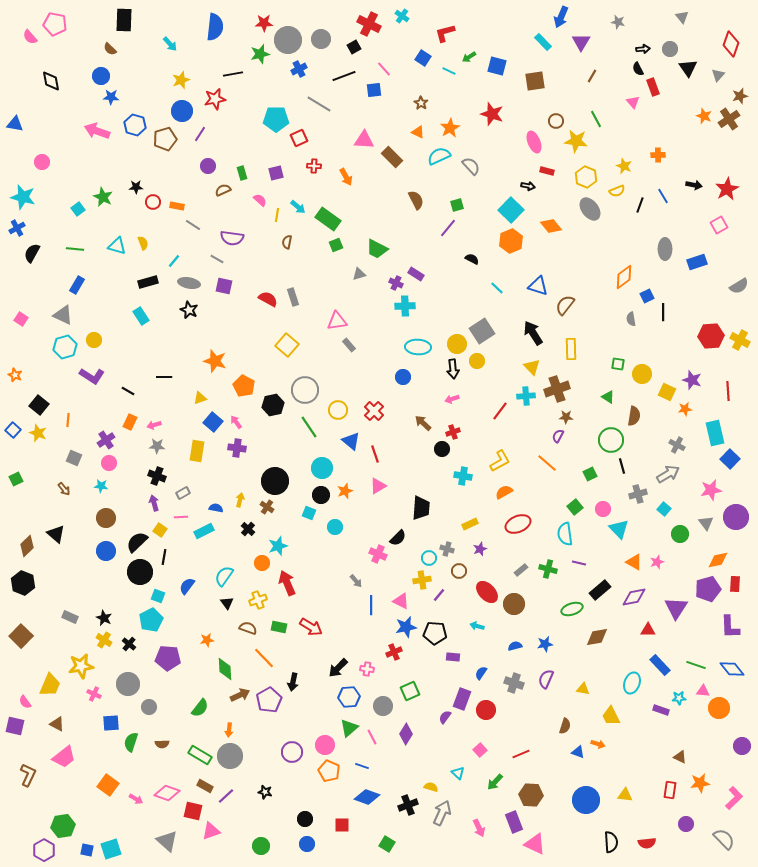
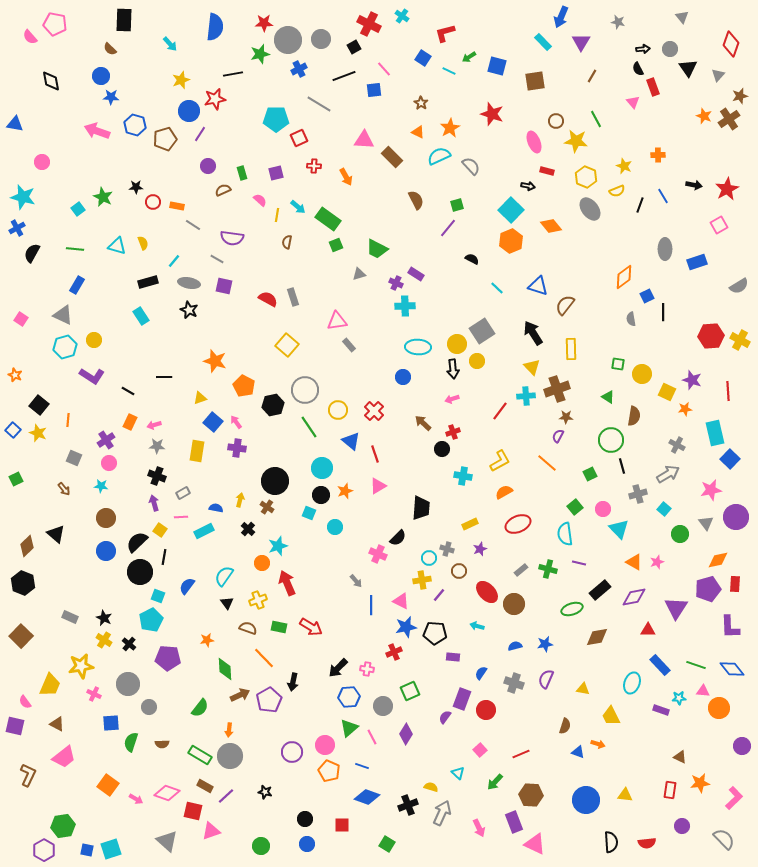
blue circle at (182, 111): moved 7 px right
purple circle at (686, 824): moved 4 px left, 2 px down
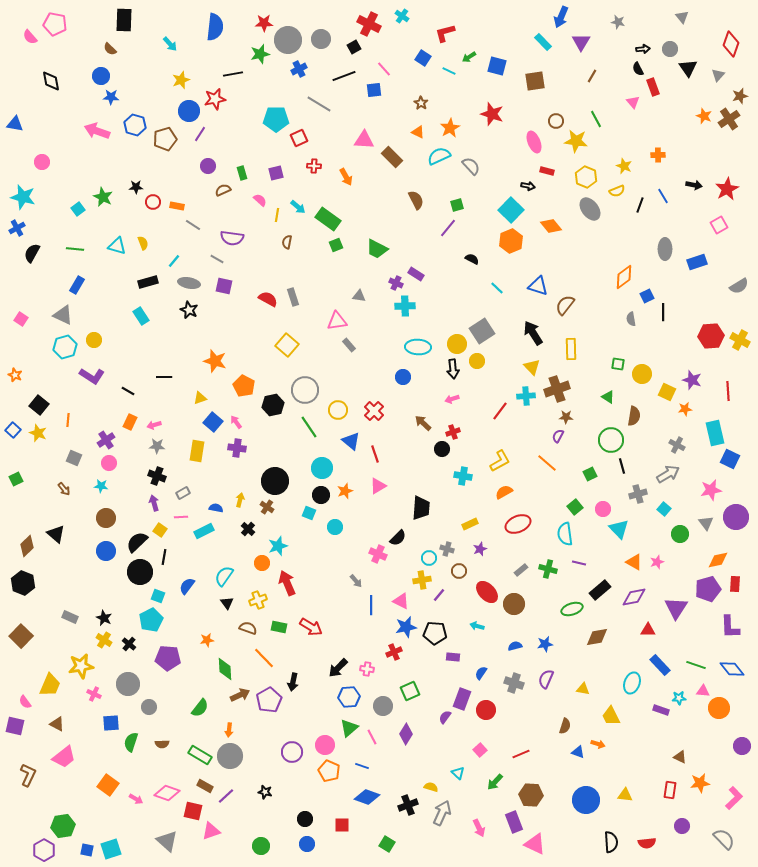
gray triangle at (359, 274): moved 22 px down; rotated 24 degrees clockwise
blue square at (730, 459): rotated 18 degrees counterclockwise
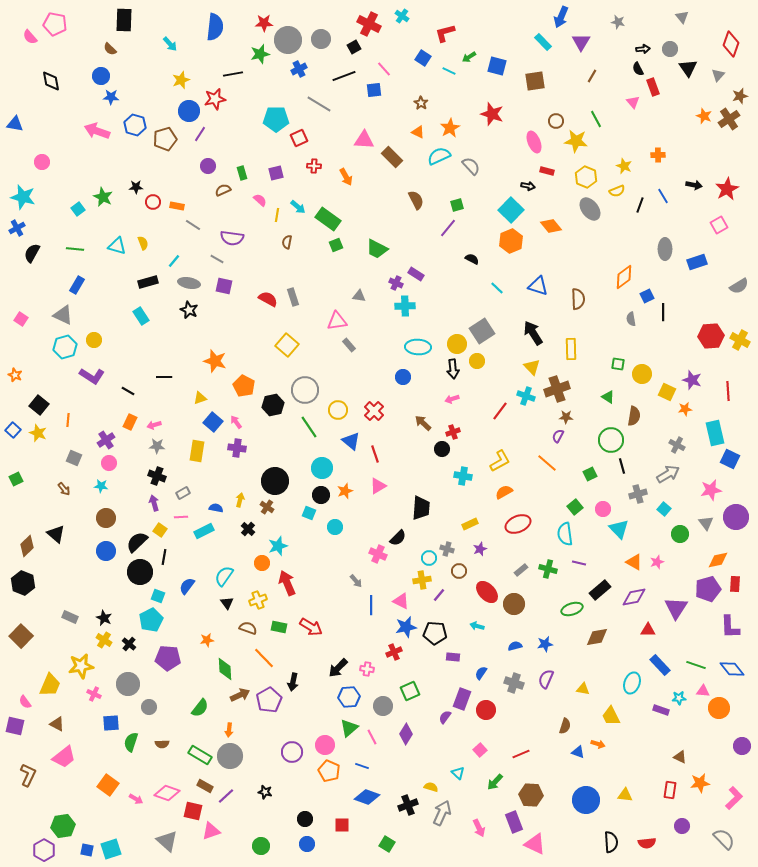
brown semicircle at (565, 305): moved 13 px right, 6 px up; rotated 140 degrees clockwise
cyan cross at (526, 396): rotated 24 degrees clockwise
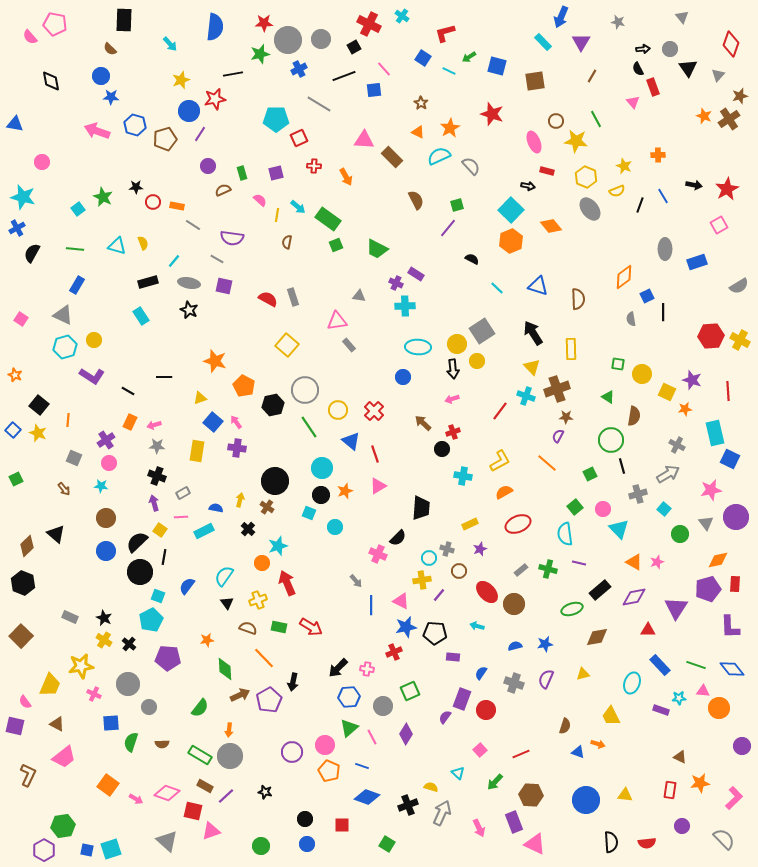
yellow triangle at (583, 689): moved 15 px up; rotated 24 degrees counterclockwise
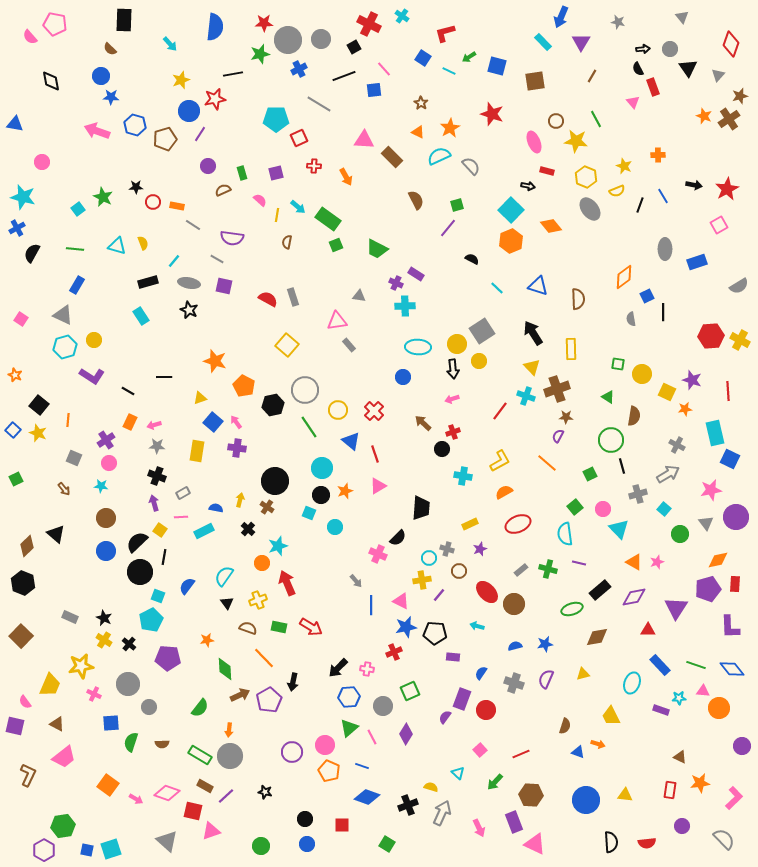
yellow circle at (477, 361): moved 2 px right
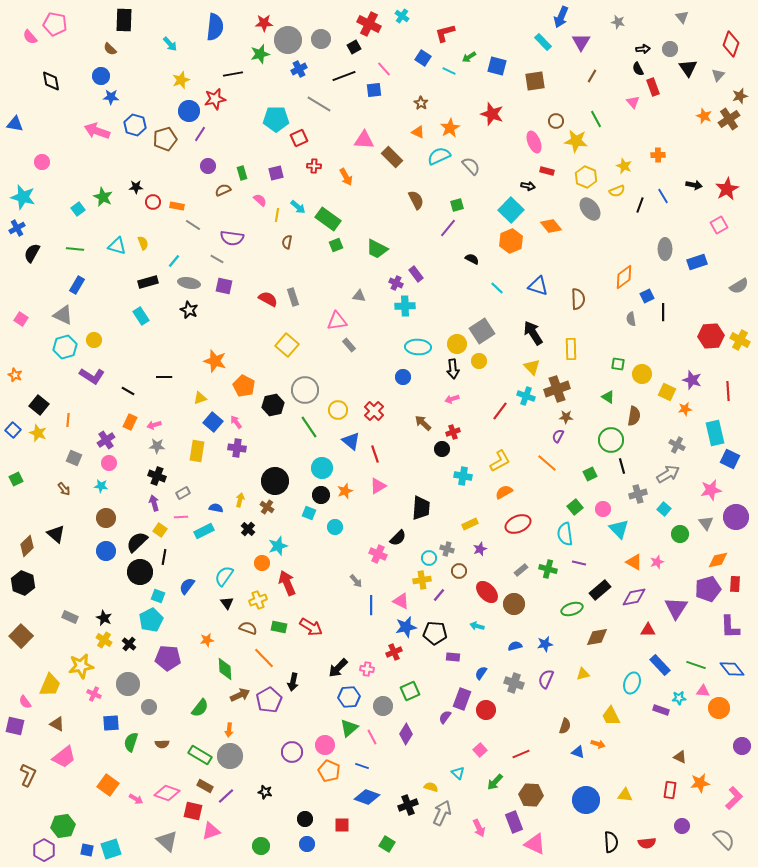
purple rectangle at (416, 274): rotated 21 degrees clockwise
